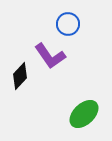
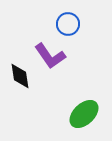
black diamond: rotated 52 degrees counterclockwise
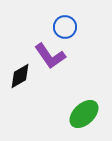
blue circle: moved 3 px left, 3 px down
black diamond: rotated 68 degrees clockwise
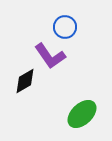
black diamond: moved 5 px right, 5 px down
green ellipse: moved 2 px left
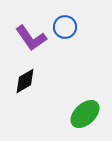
purple L-shape: moved 19 px left, 18 px up
green ellipse: moved 3 px right
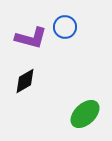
purple L-shape: rotated 40 degrees counterclockwise
